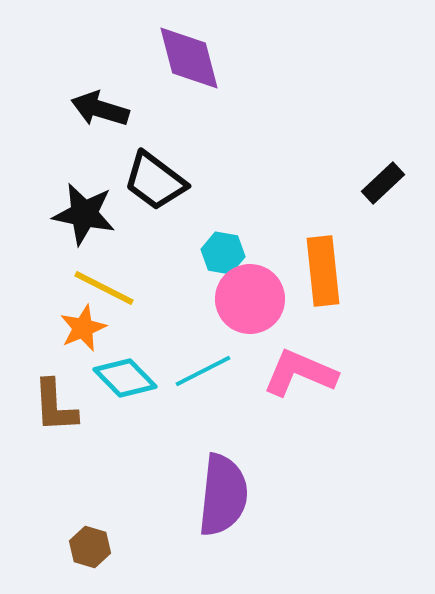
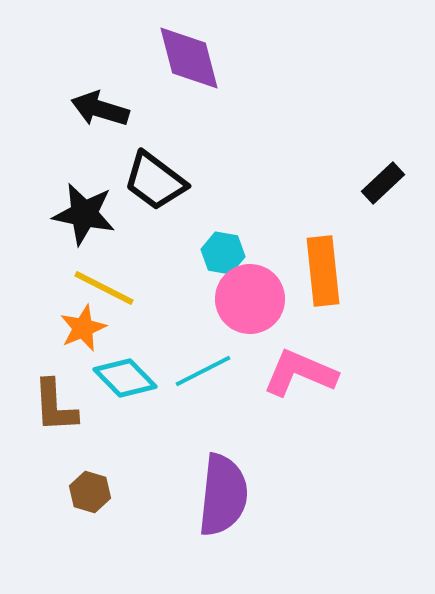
brown hexagon: moved 55 px up
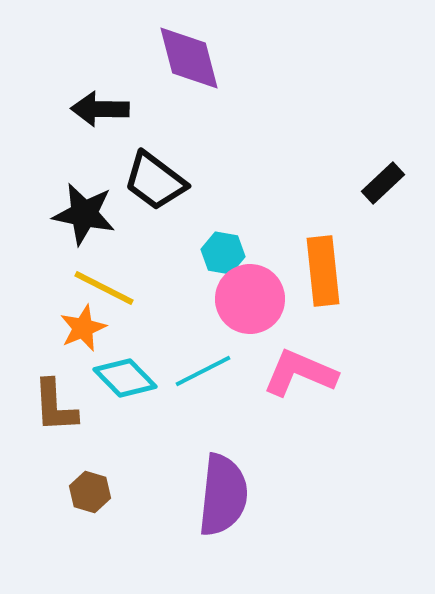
black arrow: rotated 16 degrees counterclockwise
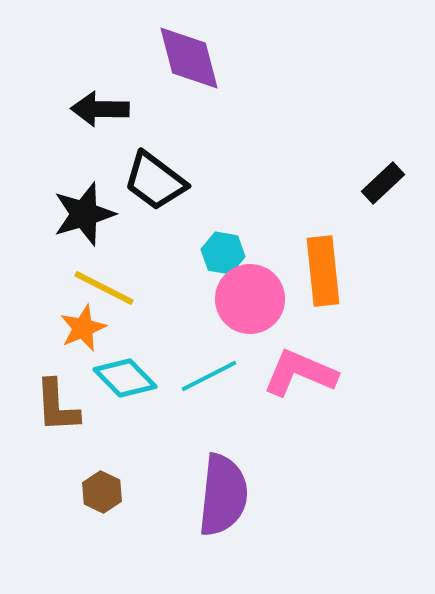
black star: rotated 28 degrees counterclockwise
cyan line: moved 6 px right, 5 px down
brown L-shape: moved 2 px right
brown hexagon: moved 12 px right; rotated 9 degrees clockwise
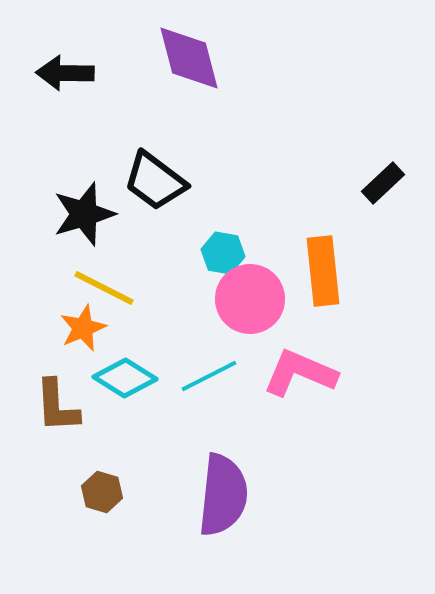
black arrow: moved 35 px left, 36 px up
cyan diamond: rotated 14 degrees counterclockwise
brown hexagon: rotated 9 degrees counterclockwise
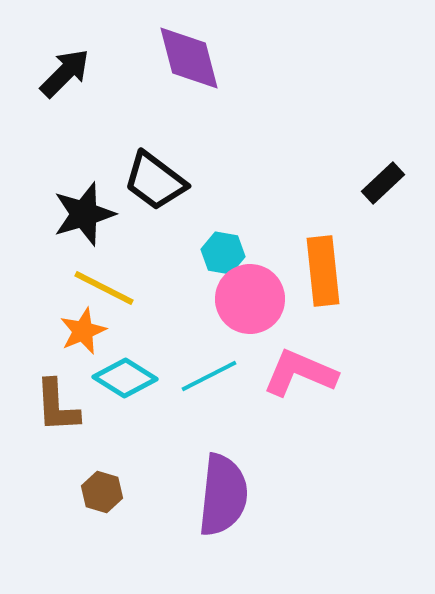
black arrow: rotated 134 degrees clockwise
orange star: moved 3 px down
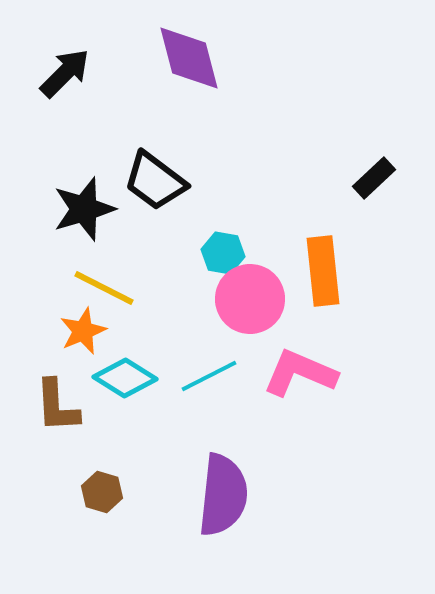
black rectangle: moved 9 px left, 5 px up
black star: moved 5 px up
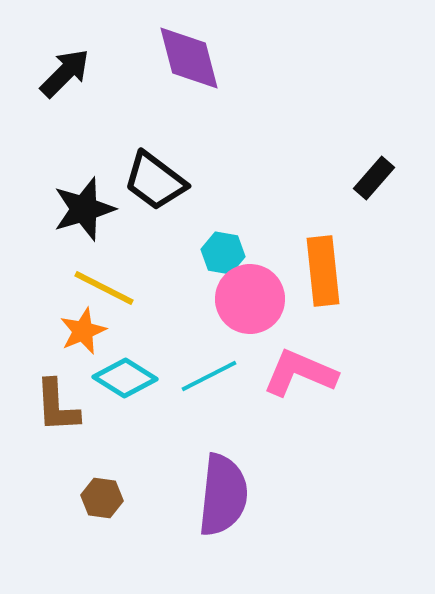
black rectangle: rotated 6 degrees counterclockwise
brown hexagon: moved 6 px down; rotated 9 degrees counterclockwise
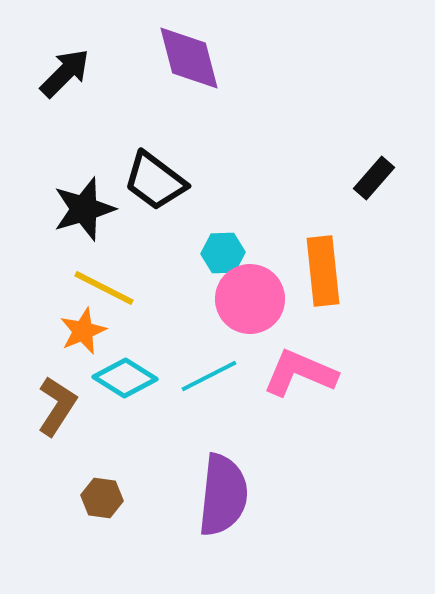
cyan hexagon: rotated 12 degrees counterclockwise
brown L-shape: rotated 144 degrees counterclockwise
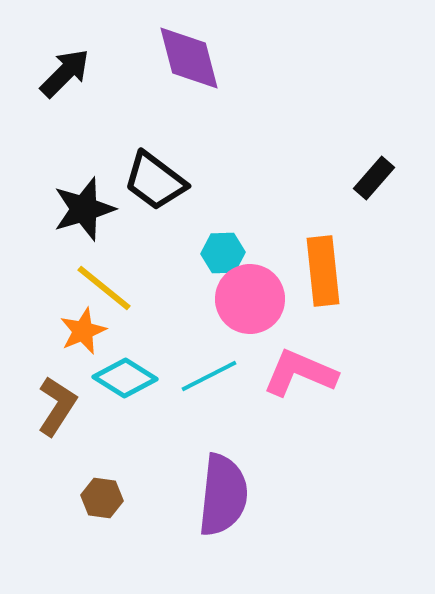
yellow line: rotated 12 degrees clockwise
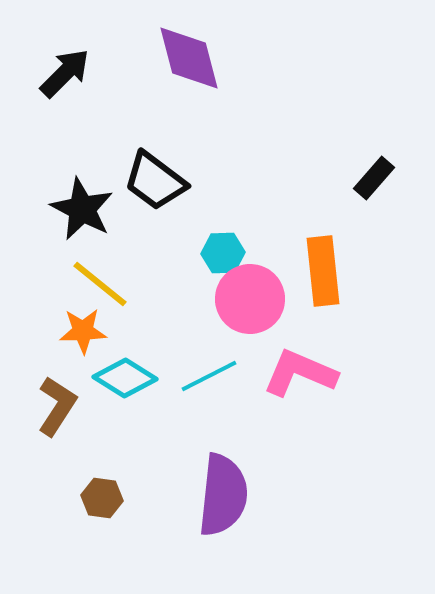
black star: moved 2 px left; rotated 28 degrees counterclockwise
yellow line: moved 4 px left, 4 px up
orange star: rotated 21 degrees clockwise
